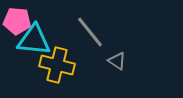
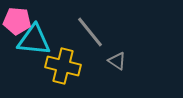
yellow cross: moved 6 px right, 1 px down
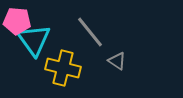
cyan triangle: rotated 48 degrees clockwise
yellow cross: moved 2 px down
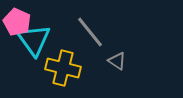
pink pentagon: moved 1 px down; rotated 20 degrees clockwise
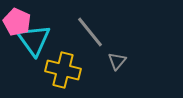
gray triangle: rotated 36 degrees clockwise
yellow cross: moved 2 px down
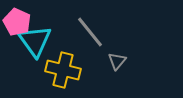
cyan triangle: moved 1 px right, 1 px down
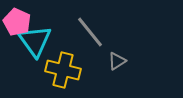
gray triangle: rotated 18 degrees clockwise
